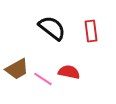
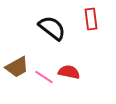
red rectangle: moved 12 px up
brown trapezoid: moved 2 px up
pink line: moved 1 px right, 2 px up
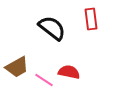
pink line: moved 3 px down
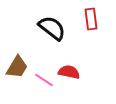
brown trapezoid: rotated 30 degrees counterclockwise
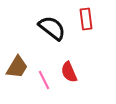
red rectangle: moved 5 px left
red semicircle: rotated 125 degrees counterclockwise
pink line: rotated 30 degrees clockwise
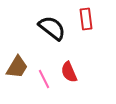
pink line: moved 1 px up
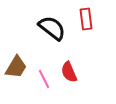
brown trapezoid: moved 1 px left
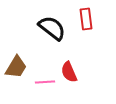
pink line: moved 1 px right, 3 px down; rotated 66 degrees counterclockwise
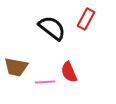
red rectangle: rotated 35 degrees clockwise
brown trapezoid: rotated 70 degrees clockwise
